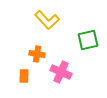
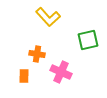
yellow L-shape: moved 1 px right, 3 px up
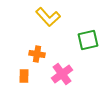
pink cross: moved 1 px right, 2 px down; rotated 30 degrees clockwise
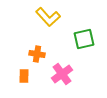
green square: moved 4 px left, 1 px up
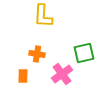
yellow L-shape: moved 5 px left, 1 px up; rotated 45 degrees clockwise
green square: moved 14 px down
orange rectangle: moved 1 px left
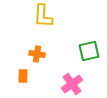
green square: moved 5 px right, 2 px up
pink cross: moved 10 px right, 10 px down
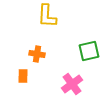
yellow L-shape: moved 4 px right
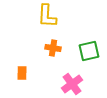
orange cross: moved 16 px right, 6 px up
orange rectangle: moved 1 px left, 3 px up
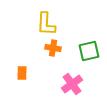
yellow L-shape: moved 1 px left, 8 px down
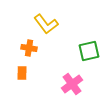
yellow L-shape: rotated 40 degrees counterclockwise
orange cross: moved 24 px left
